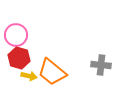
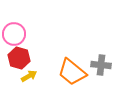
pink circle: moved 2 px left, 1 px up
orange trapezoid: moved 20 px right
yellow arrow: rotated 42 degrees counterclockwise
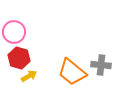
pink circle: moved 2 px up
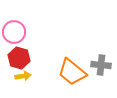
yellow arrow: moved 6 px left; rotated 21 degrees clockwise
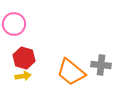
pink circle: moved 8 px up
red hexagon: moved 5 px right
orange trapezoid: moved 1 px left
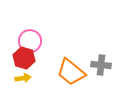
pink circle: moved 16 px right, 17 px down
yellow arrow: moved 2 px down
